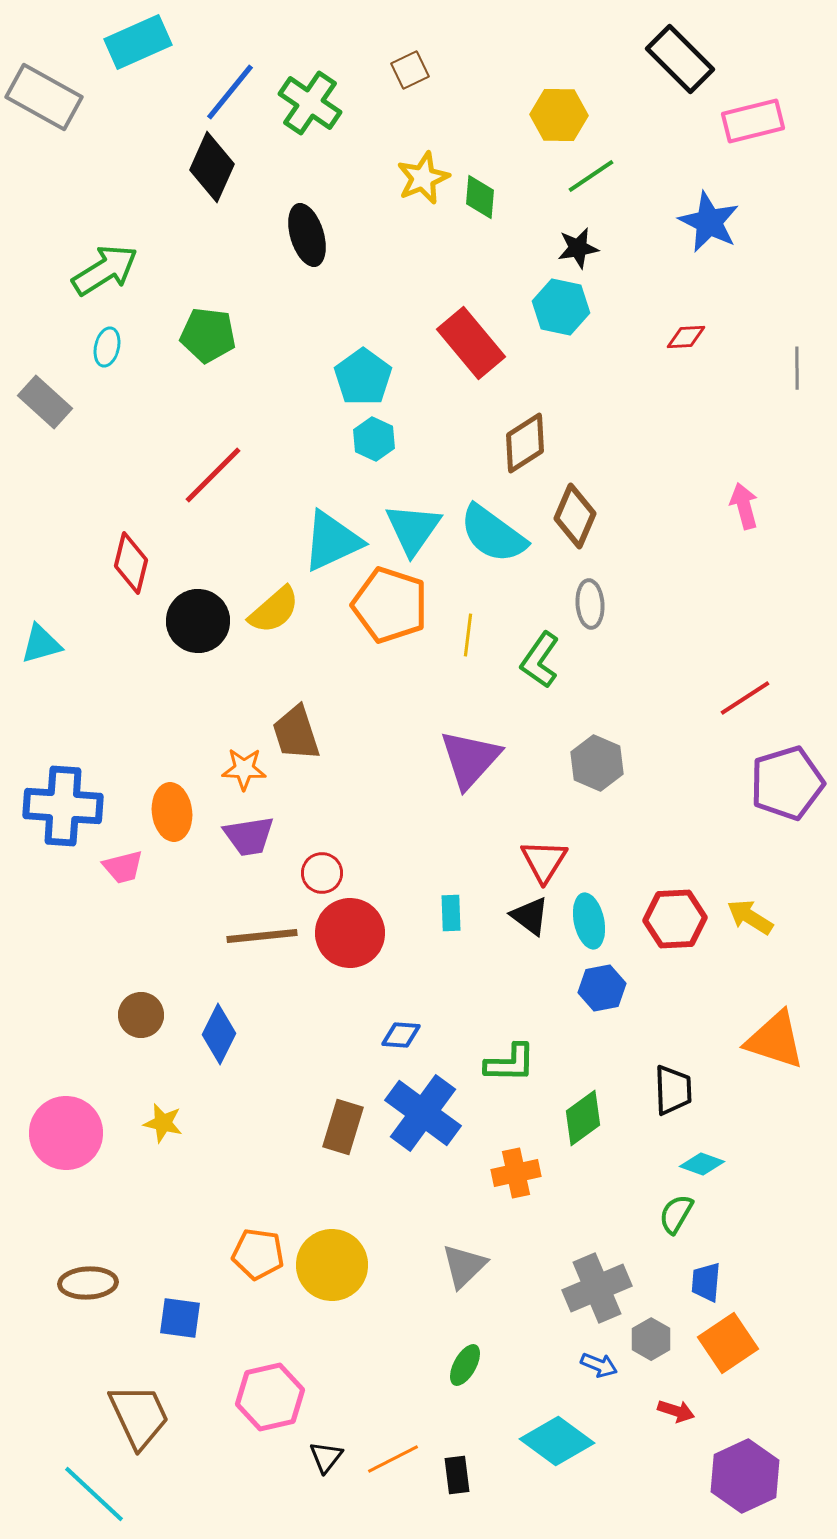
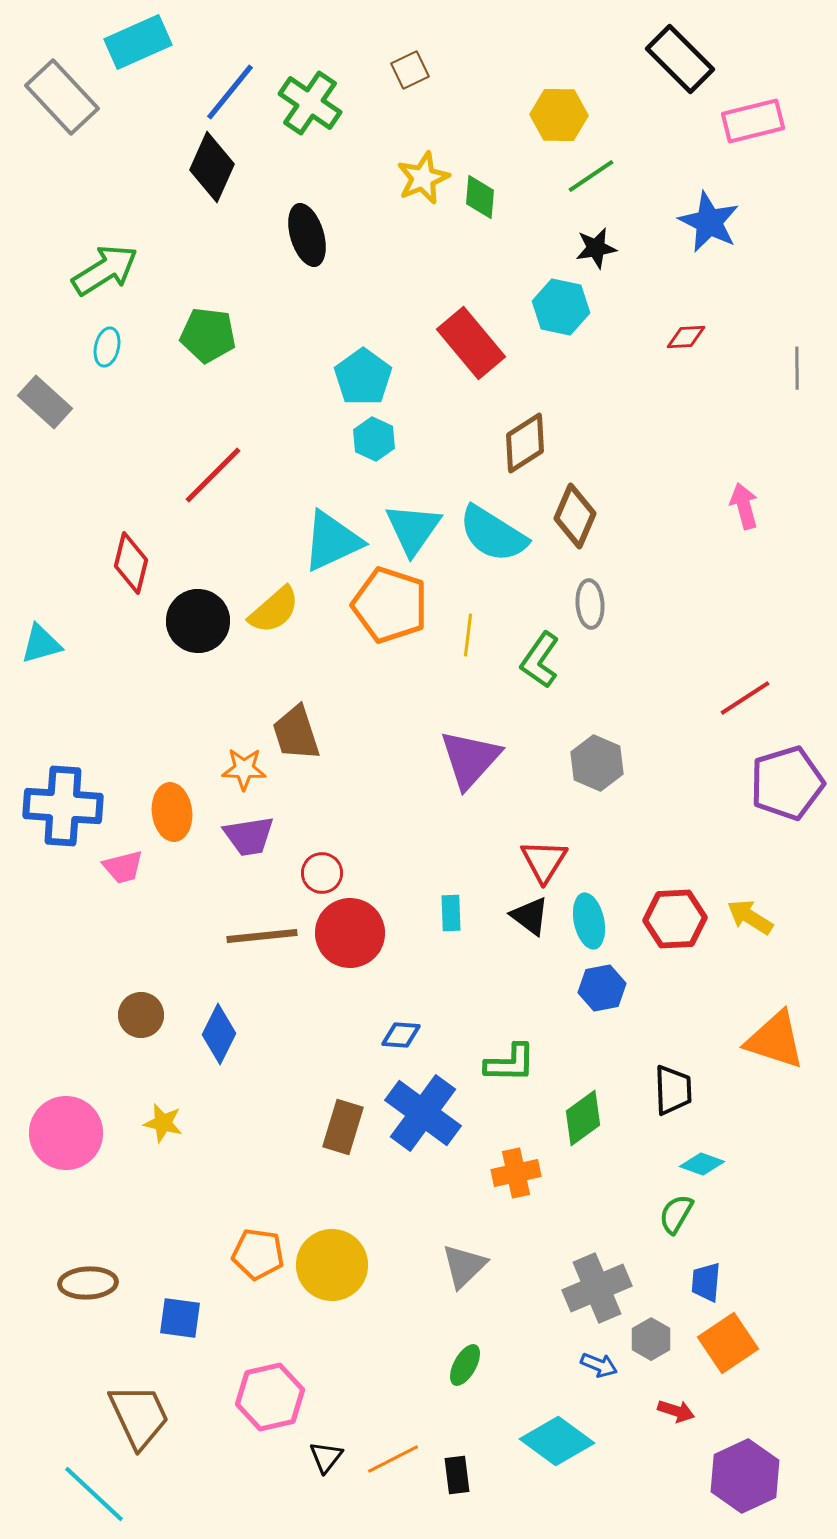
gray rectangle at (44, 97): moved 18 px right; rotated 18 degrees clockwise
black star at (578, 248): moved 18 px right
cyan semicircle at (493, 534): rotated 4 degrees counterclockwise
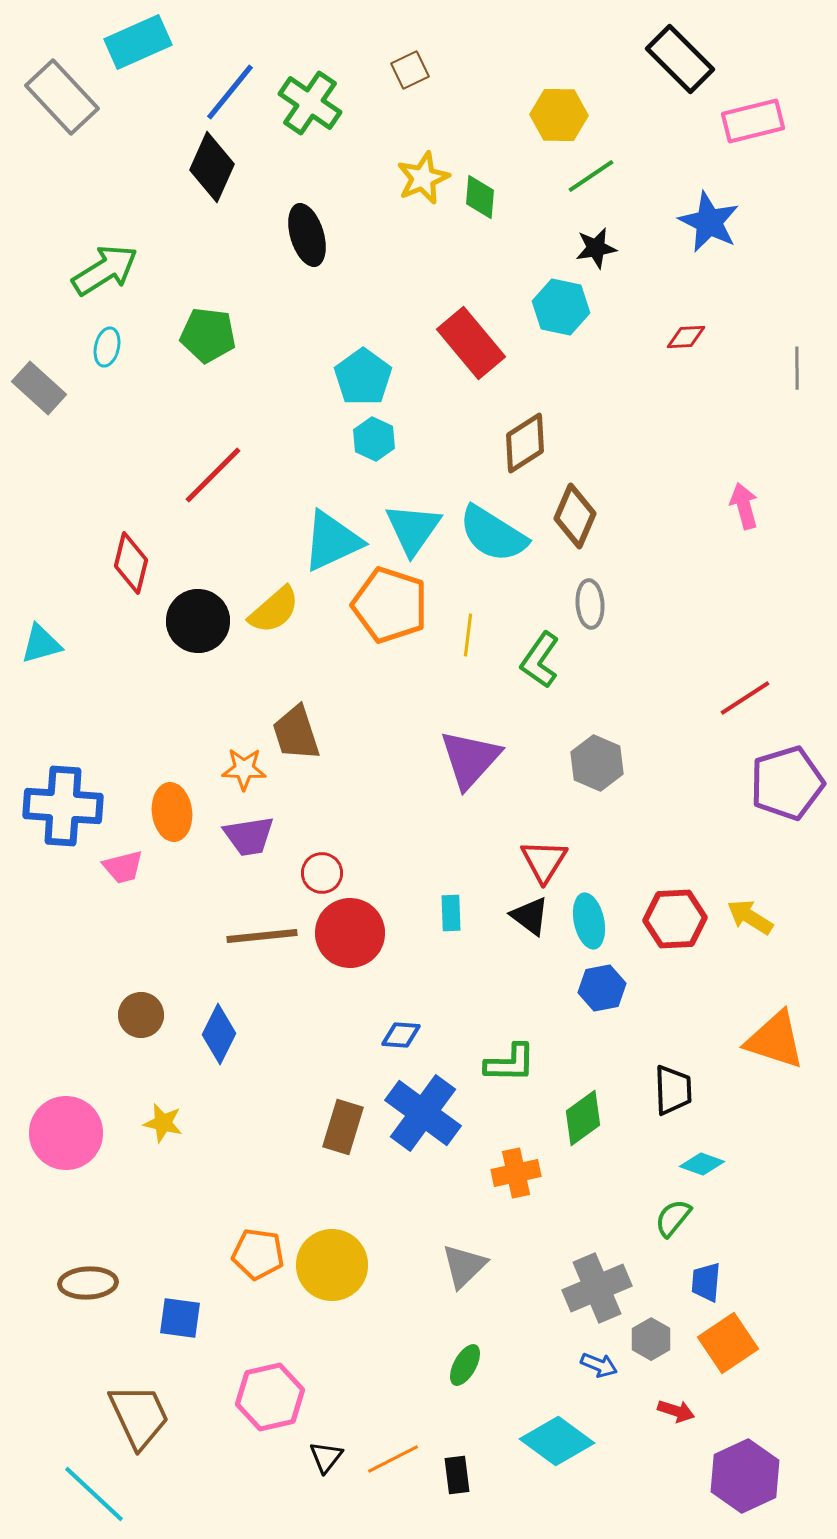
gray rectangle at (45, 402): moved 6 px left, 14 px up
green semicircle at (676, 1214): moved 3 px left, 4 px down; rotated 9 degrees clockwise
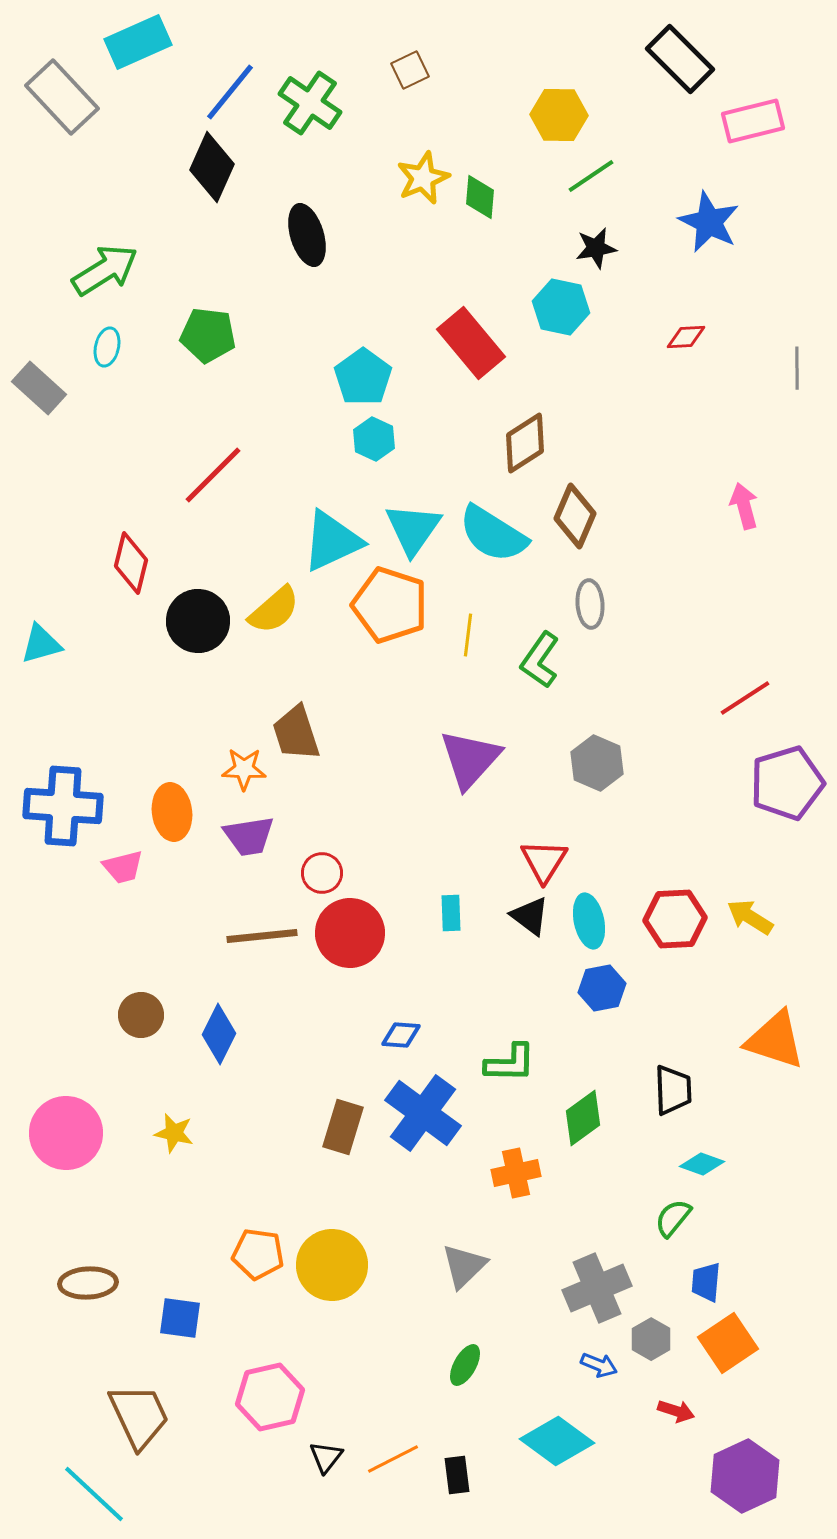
yellow star at (163, 1123): moved 11 px right, 10 px down
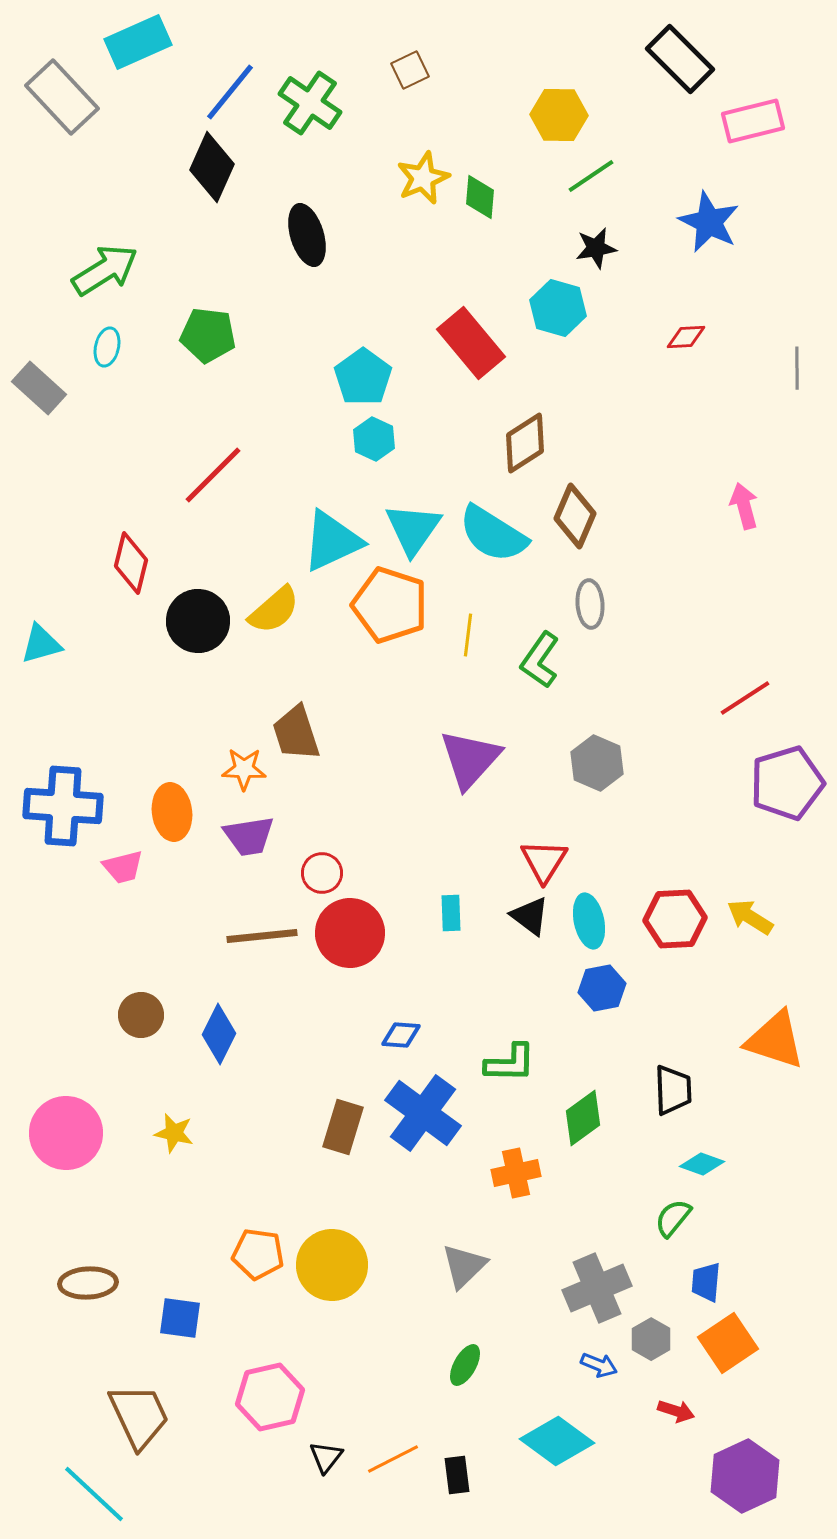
cyan hexagon at (561, 307): moved 3 px left, 1 px down; rotated 4 degrees clockwise
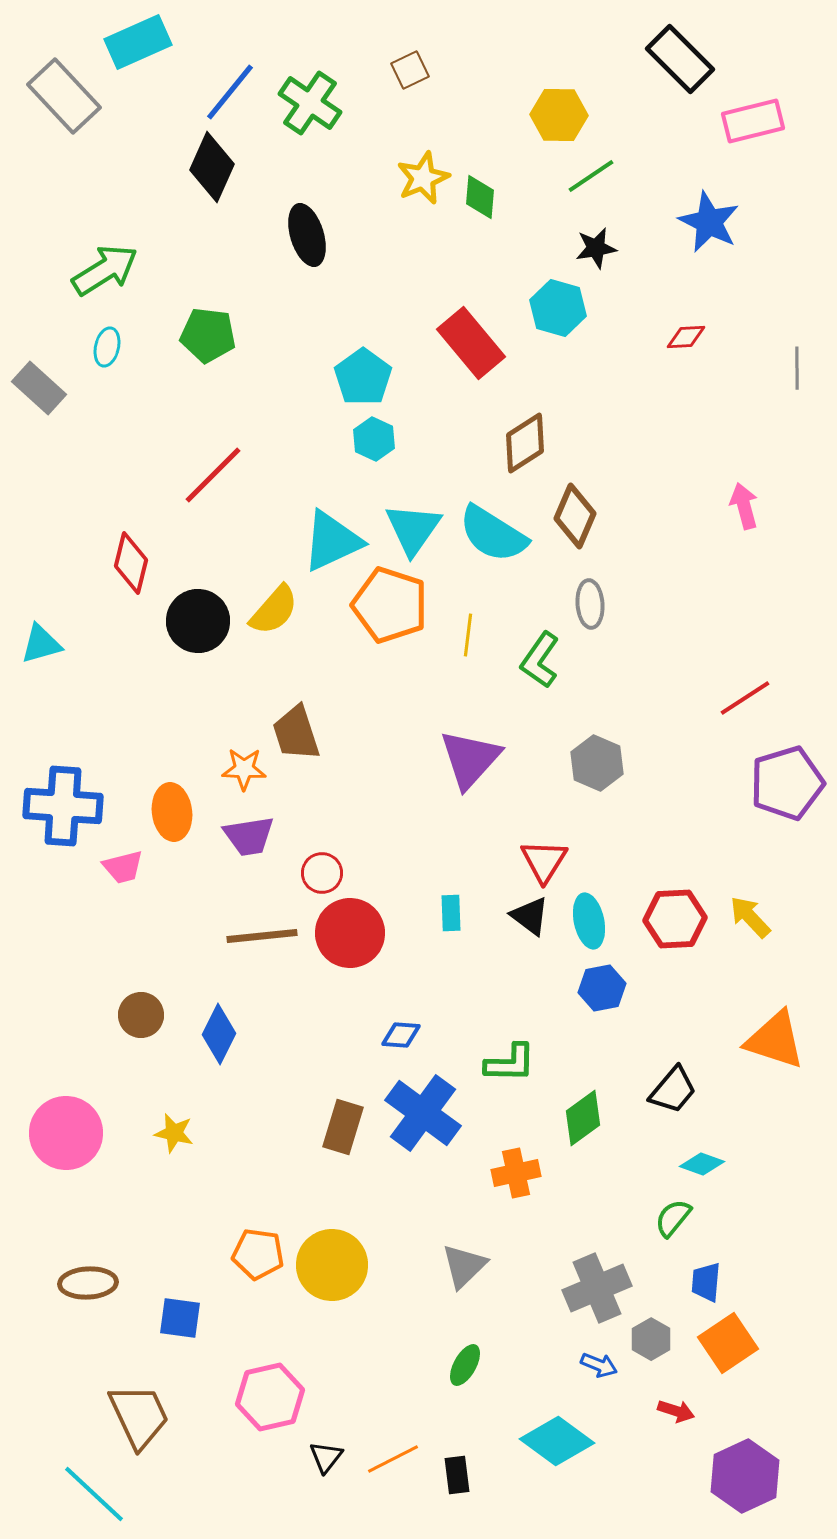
gray rectangle at (62, 97): moved 2 px right, 1 px up
yellow semicircle at (274, 610): rotated 8 degrees counterclockwise
yellow arrow at (750, 917): rotated 15 degrees clockwise
black trapezoid at (673, 1090): rotated 42 degrees clockwise
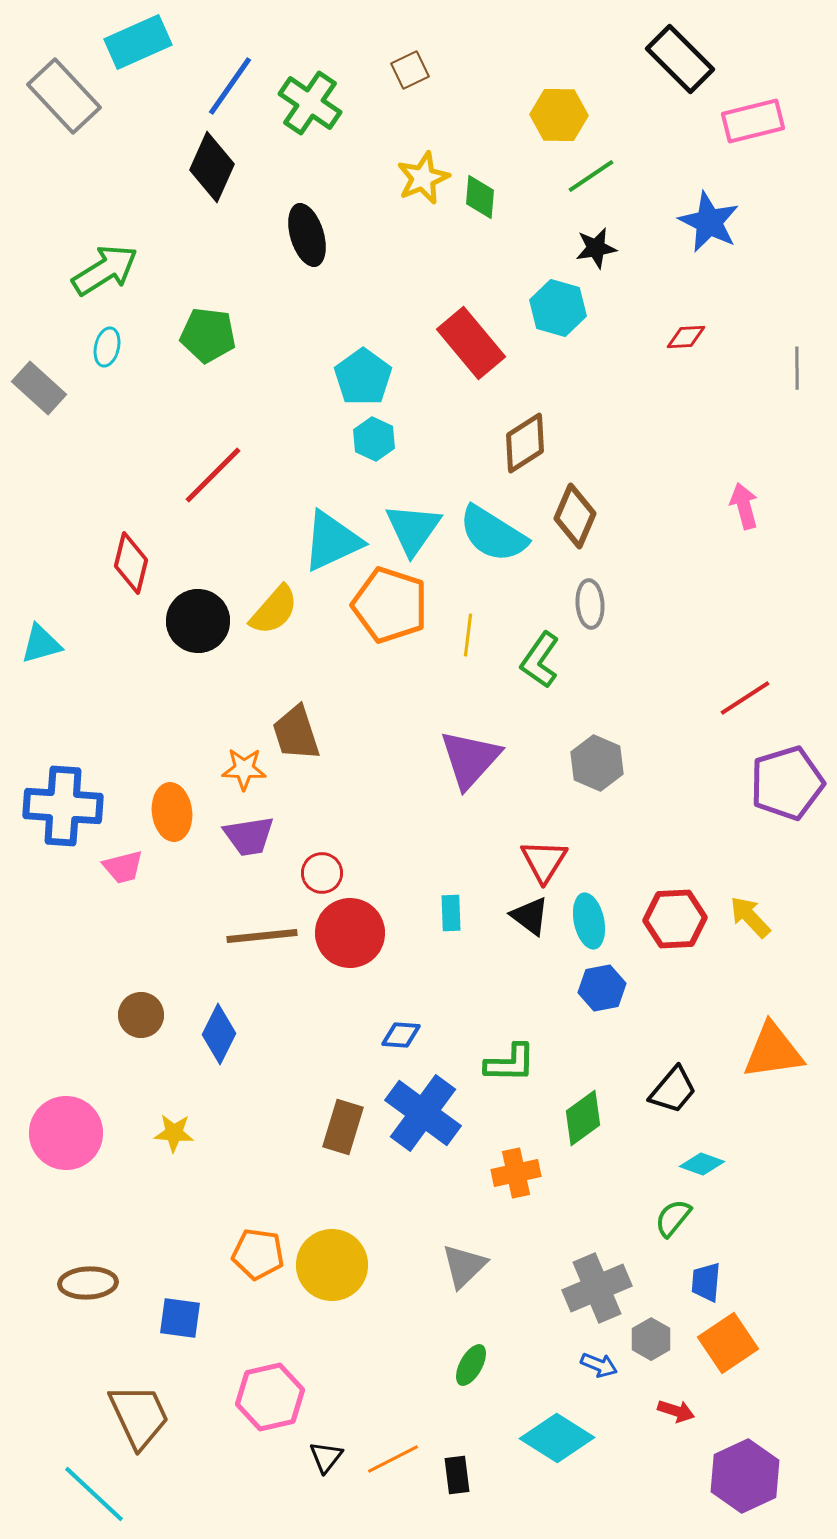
blue line at (230, 92): moved 6 px up; rotated 4 degrees counterclockwise
orange triangle at (775, 1040): moved 2 px left, 11 px down; rotated 26 degrees counterclockwise
yellow star at (174, 1133): rotated 9 degrees counterclockwise
green ellipse at (465, 1365): moved 6 px right
cyan diamond at (557, 1441): moved 3 px up; rotated 4 degrees counterclockwise
